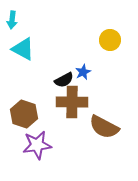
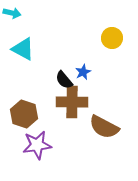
cyan arrow: moved 7 px up; rotated 84 degrees counterclockwise
yellow circle: moved 2 px right, 2 px up
black semicircle: rotated 78 degrees clockwise
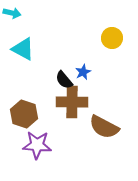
purple star: rotated 12 degrees clockwise
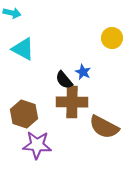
blue star: rotated 21 degrees counterclockwise
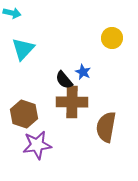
cyan triangle: rotated 45 degrees clockwise
brown semicircle: moved 2 px right; rotated 72 degrees clockwise
purple star: rotated 12 degrees counterclockwise
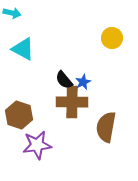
cyan triangle: rotated 45 degrees counterclockwise
blue star: moved 10 px down; rotated 21 degrees clockwise
brown hexagon: moved 5 px left, 1 px down
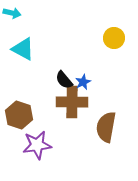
yellow circle: moved 2 px right
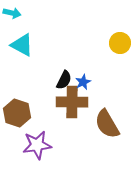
yellow circle: moved 6 px right, 5 px down
cyan triangle: moved 1 px left, 4 px up
black semicircle: rotated 114 degrees counterclockwise
brown hexagon: moved 2 px left, 2 px up
brown semicircle: moved 1 px right, 3 px up; rotated 40 degrees counterclockwise
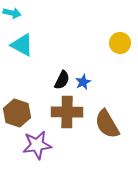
black semicircle: moved 2 px left
brown cross: moved 5 px left, 10 px down
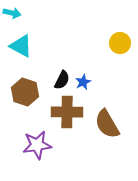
cyan triangle: moved 1 px left, 1 px down
brown hexagon: moved 8 px right, 21 px up
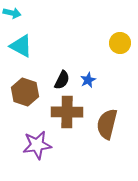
blue star: moved 5 px right, 2 px up
brown semicircle: rotated 44 degrees clockwise
